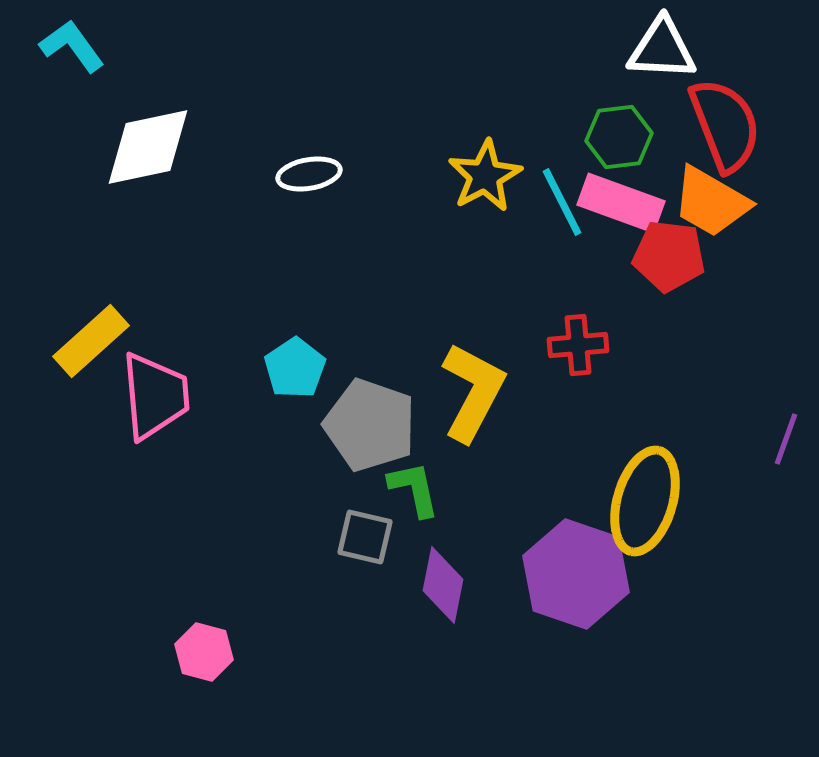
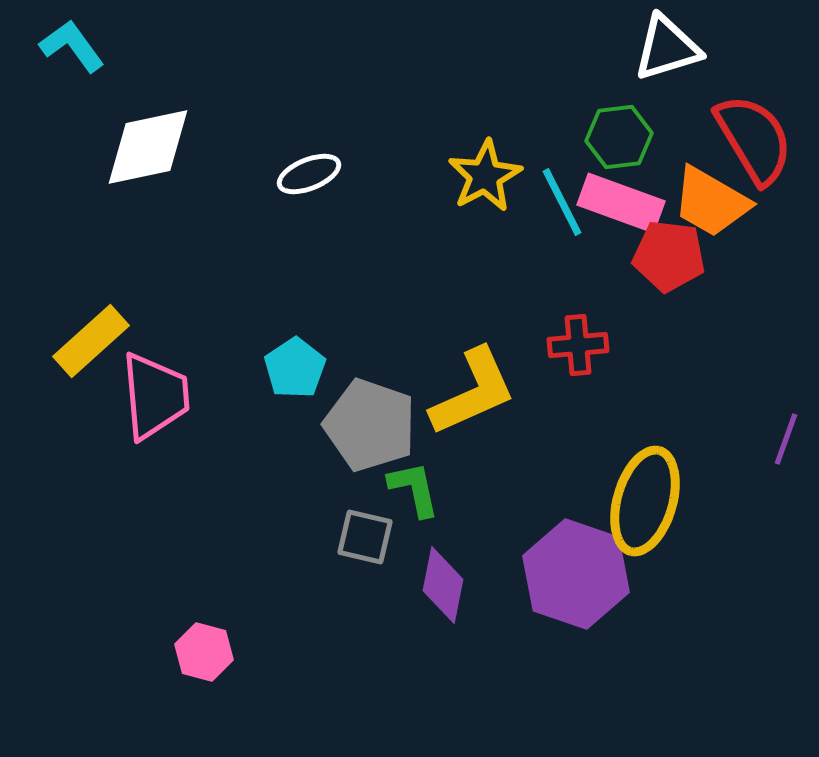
white triangle: moved 5 px right, 1 px up; rotated 20 degrees counterclockwise
red semicircle: moved 29 px right, 14 px down; rotated 10 degrees counterclockwise
white ellipse: rotated 12 degrees counterclockwise
yellow L-shape: rotated 38 degrees clockwise
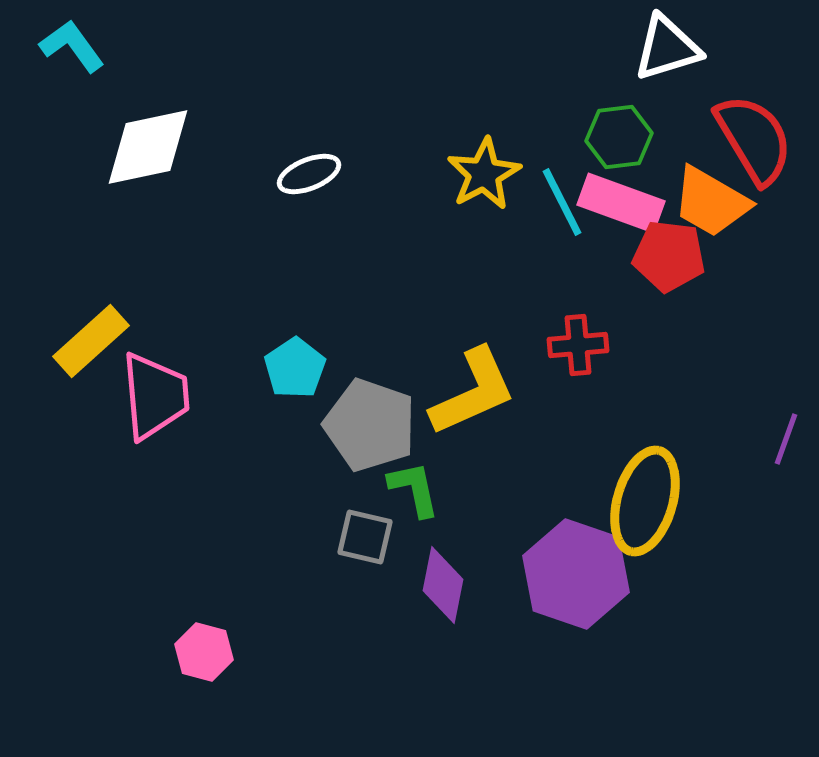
yellow star: moved 1 px left, 2 px up
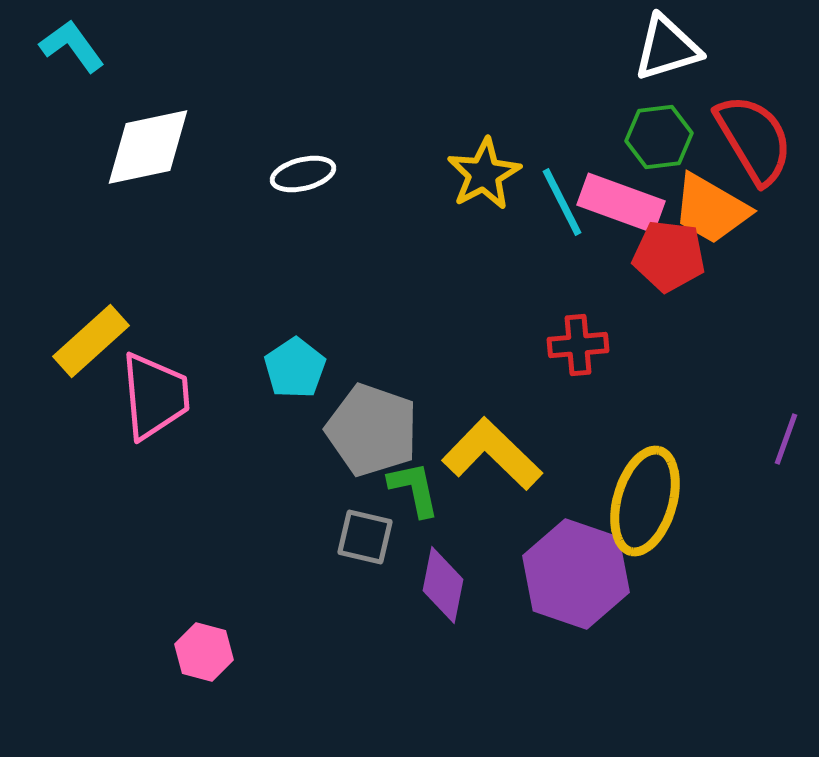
green hexagon: moved 40 px right
white ellipse: moved 6 px left; rotated 8 degrees clockwise
orange trapezoid: moved 7 px down
yellow L-shape: moved 19 px right, 62 px down; rotated 112 degrees counterclockwise
gray pentagon: moved 2 px right, 5 px down
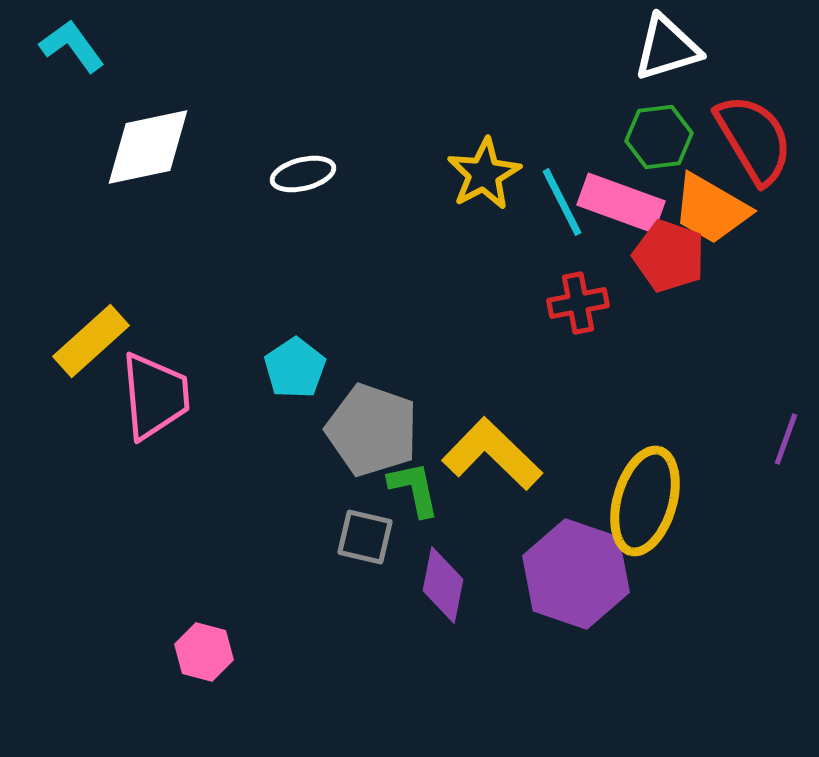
red pentagon: rotated 12 degrees clockwise
red cross: moved 42 px up; rotated 6 degrees counterclockwise
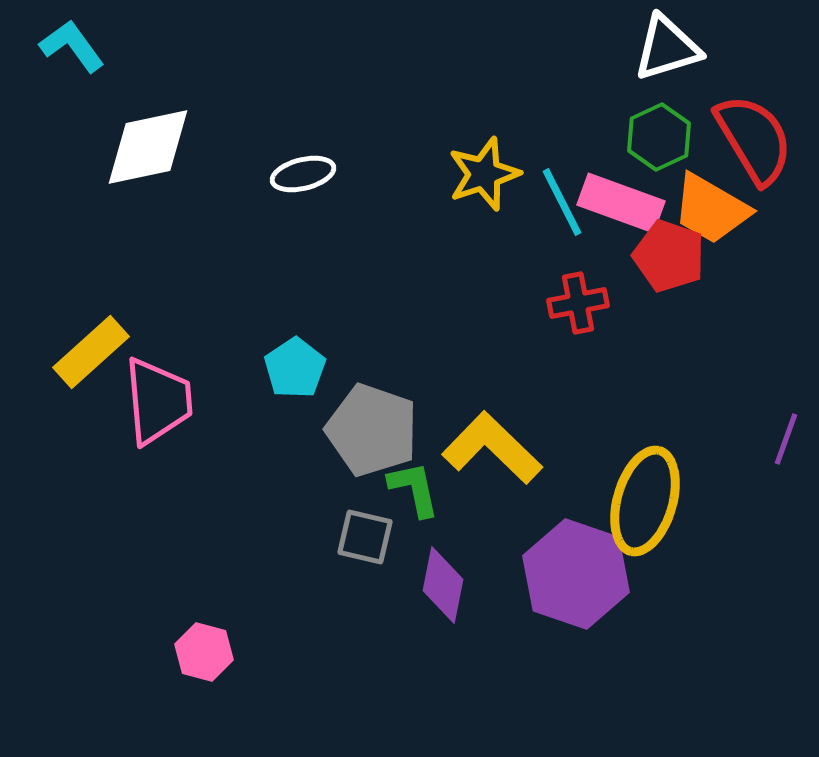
green hexagon: rotated 18 degrees counterclockwise
yellow star: rotated 10 degrees clockwise
yellow rectangle: moved 11 px down
pink trapezoid: moved 3 px right, 5 px down
yellow L-shape: moved 6 px up
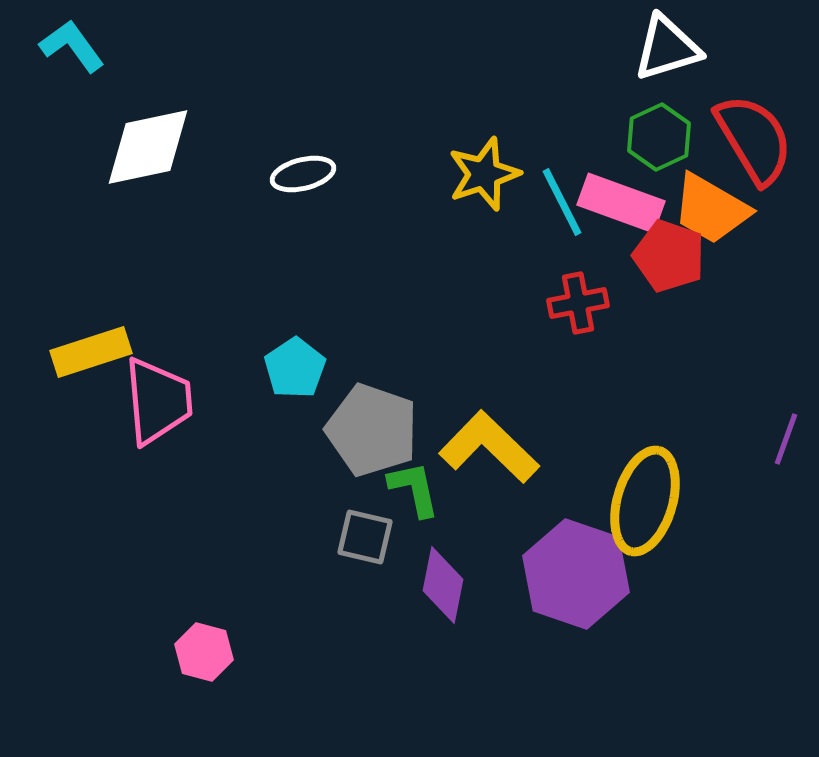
yellow rectangle: rotated 24 degrees clockwise
yellow L-shape: moved 3 px left, 1 px up
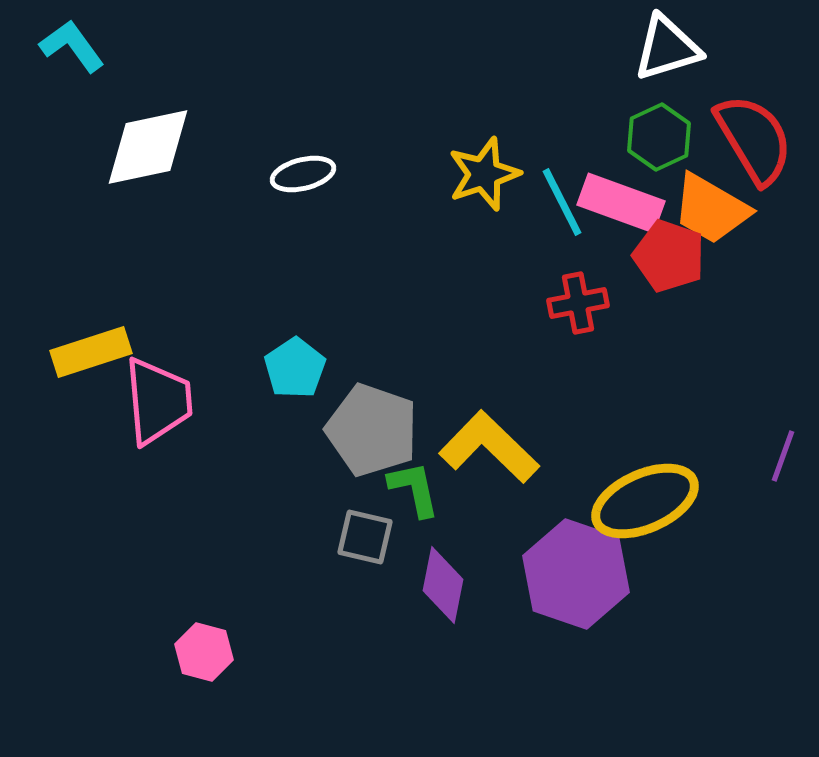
purple line: moved 3 px left, 17 px down
yellow ellipse: rotated 50 degrees clockwise
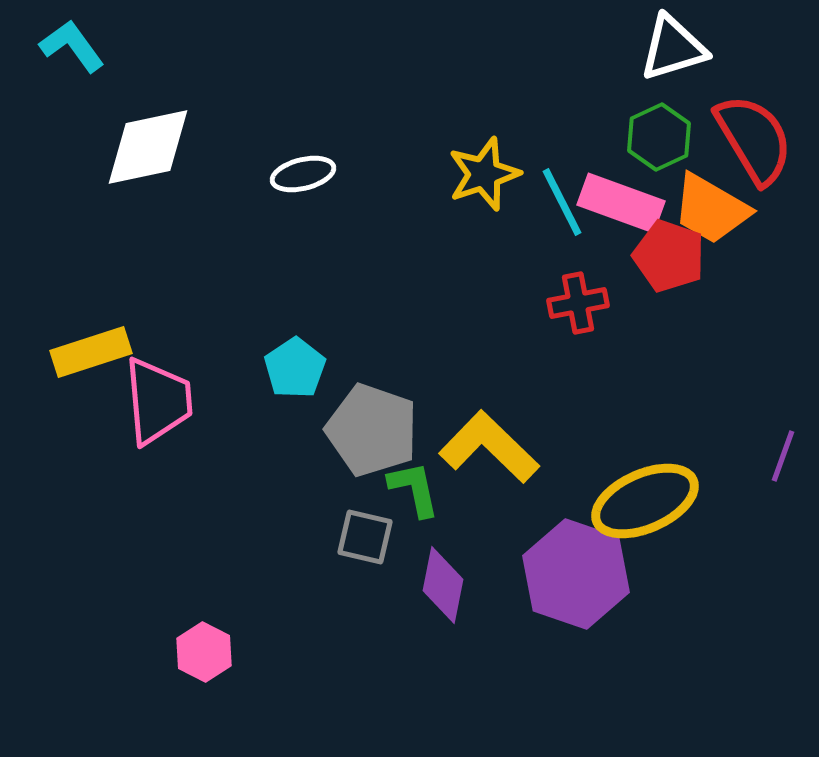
white triangle: moved 6 px right
pink hexagon: rotated 12 degrees clockwise
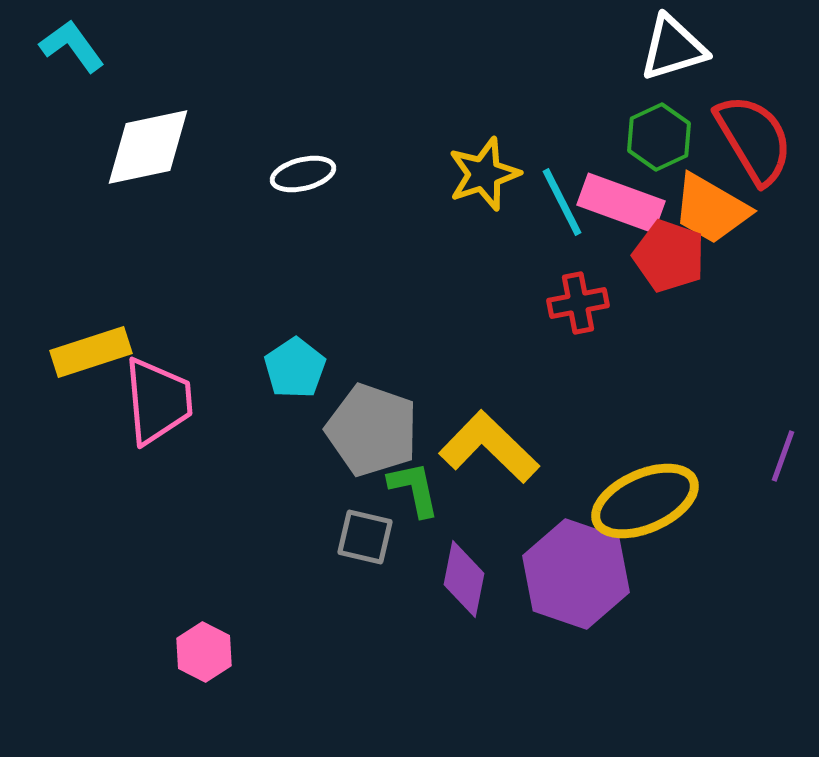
purple diamond: moved 21 px right, 6 px up
